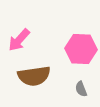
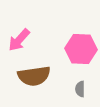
gray semicircle: moved 1 px left; rotated 21 degrees clockwise
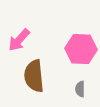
brown semicircle: rotated 92 degrees clockwise
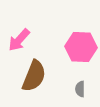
pink hexagon: moved 2 px up
brown semicircle: rotated 152 degrees counterclockwise
